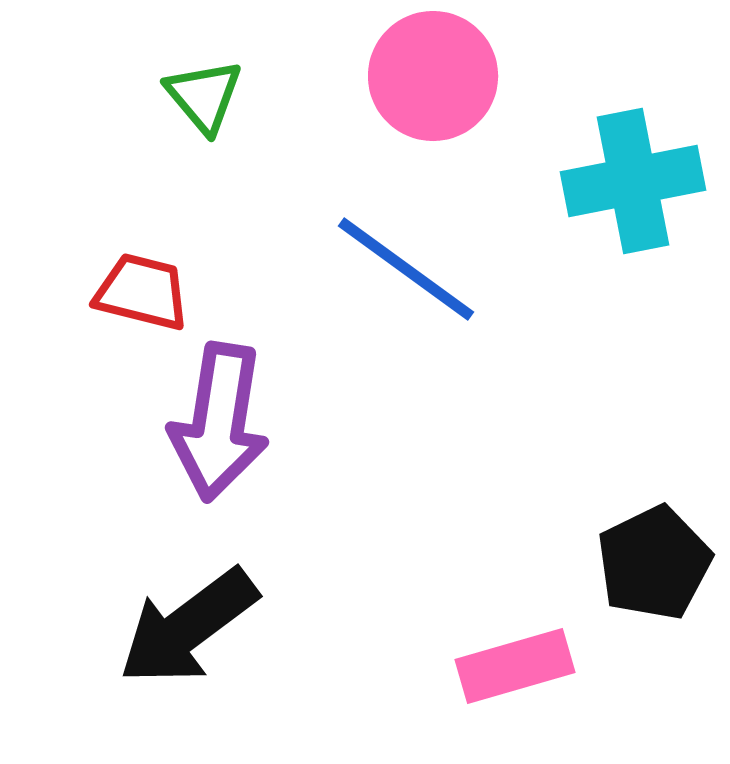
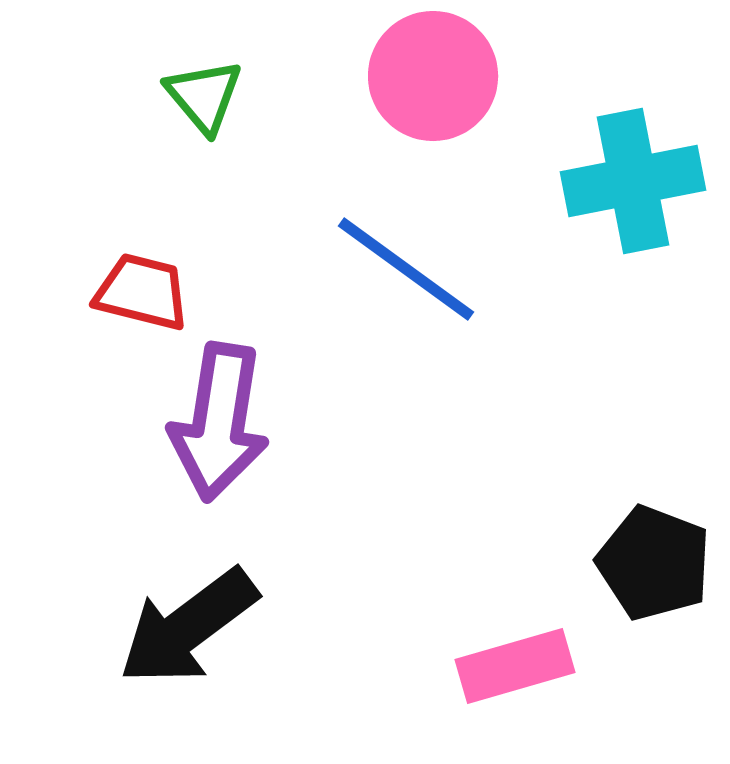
black pentagon: rotated 25 degrees counterclockwise
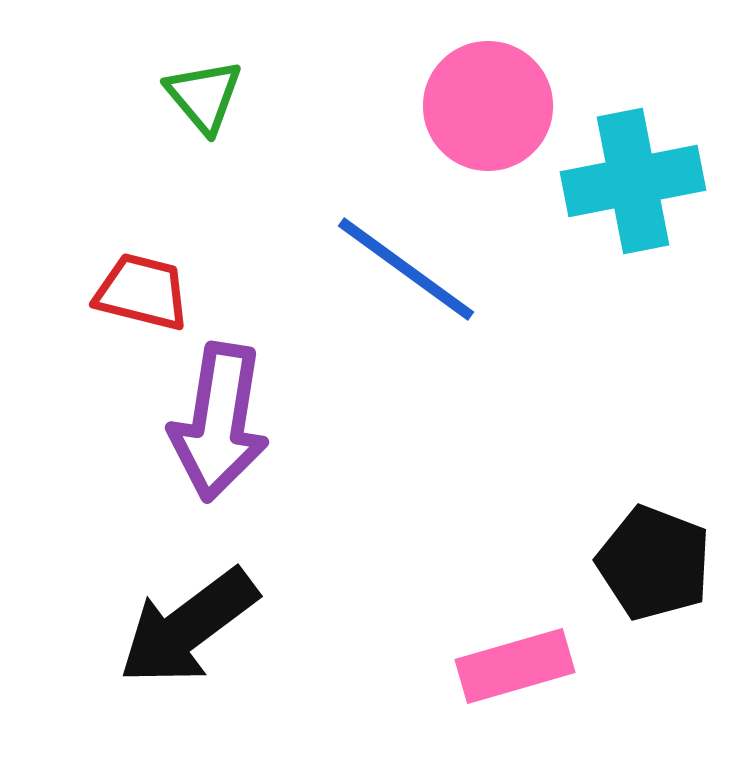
pink circle: moved 55 px right, 30 px down
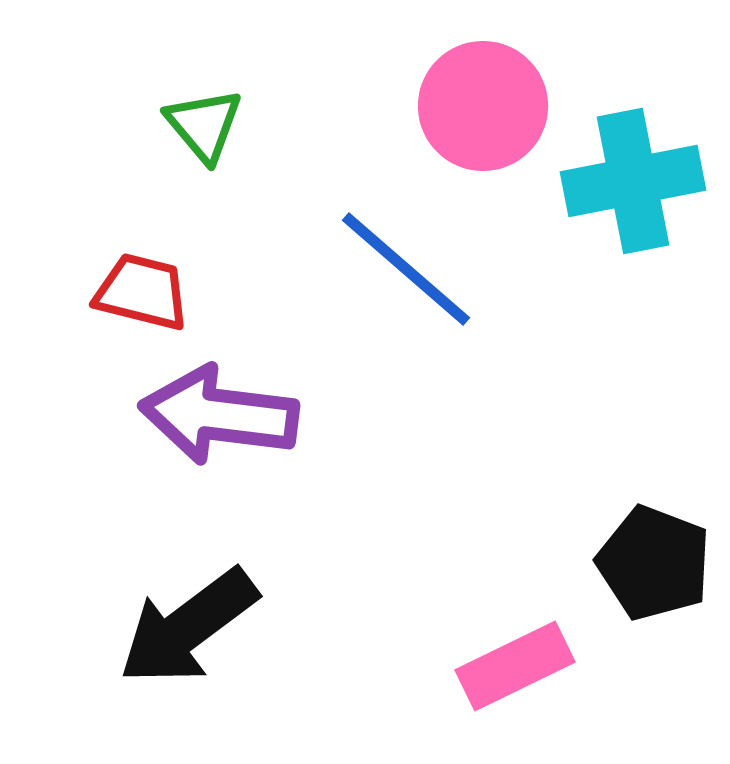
green triangle: moved 29 px down
pink circle: moved 5 px left
blue line: rotated 5 degrees clockwise
purple arrow: moved 7 px up; rotated 88 degrees clockwise
pink rectangle: rotated 10 degrees counterclockwise
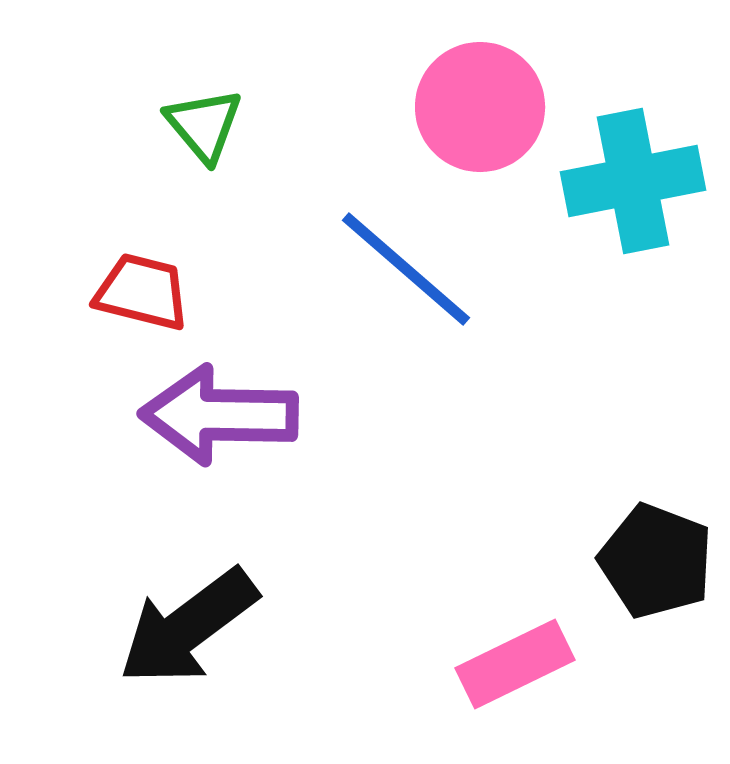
pink circle: moved 3 px left, 1 px down
purple arrow: rotated 6 degrees counterclockwise
black pentagon: moved 2 px right, 2 px up
pink rectangle: moved 2 px up
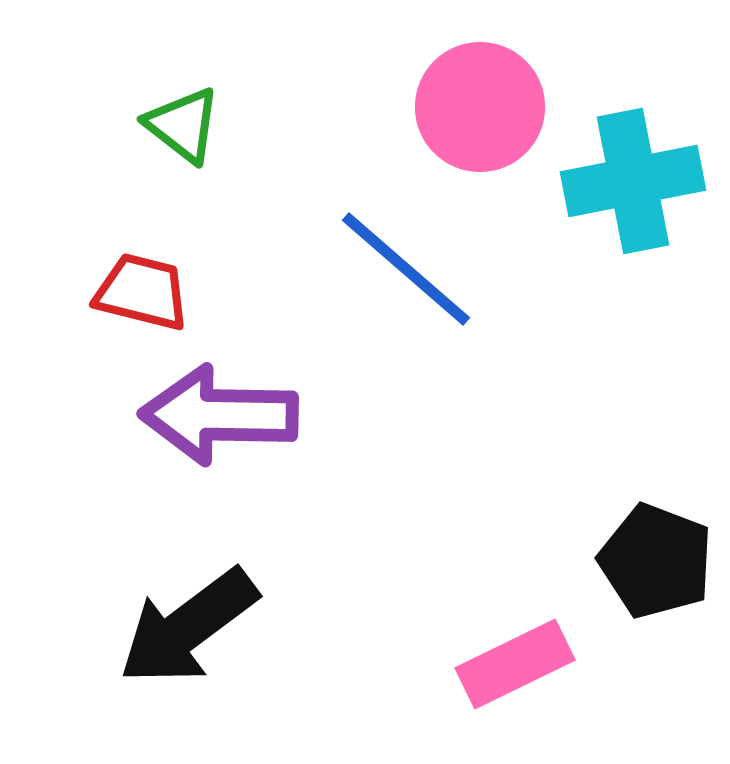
green triangle: moved 21 px left; rotated 12 degrees counterclockwise
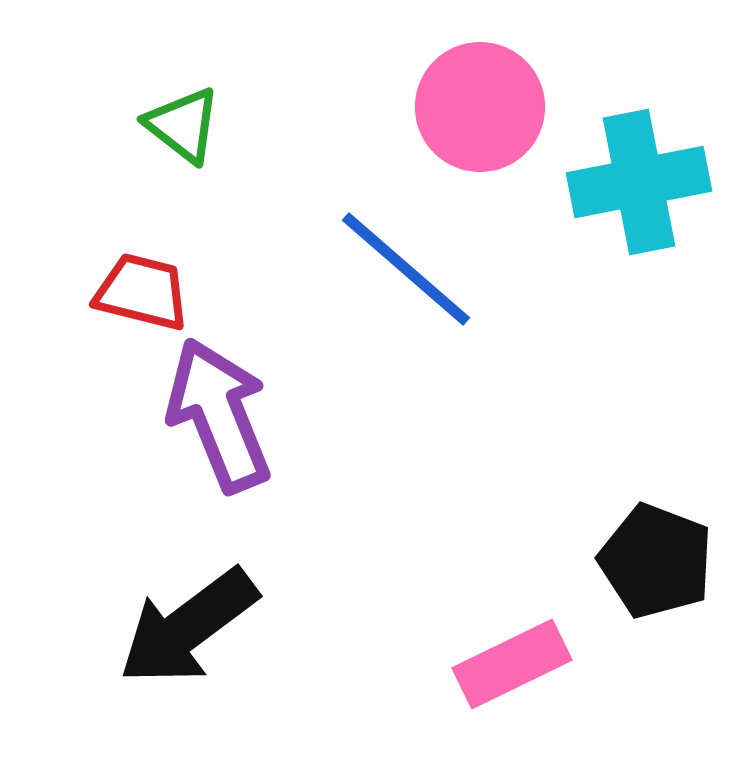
cyan cross: moved 6 px right, 1 px down
purple arrow: rotated 67 degrees clockwise
pink rectangle: moved 3 px left
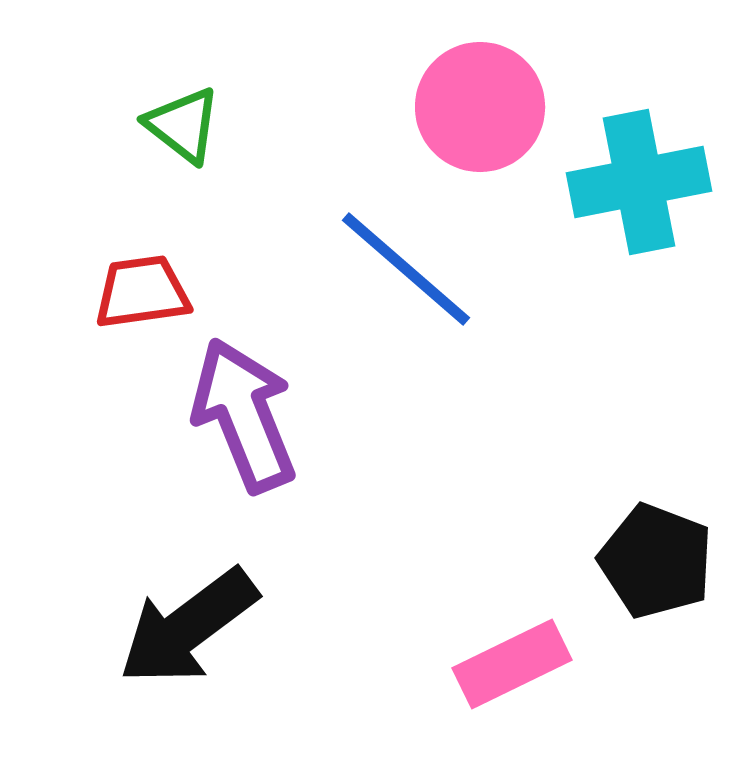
red trapezoid: rotated 22 degrees counterclockwise
purple arrow: moved 25 px right
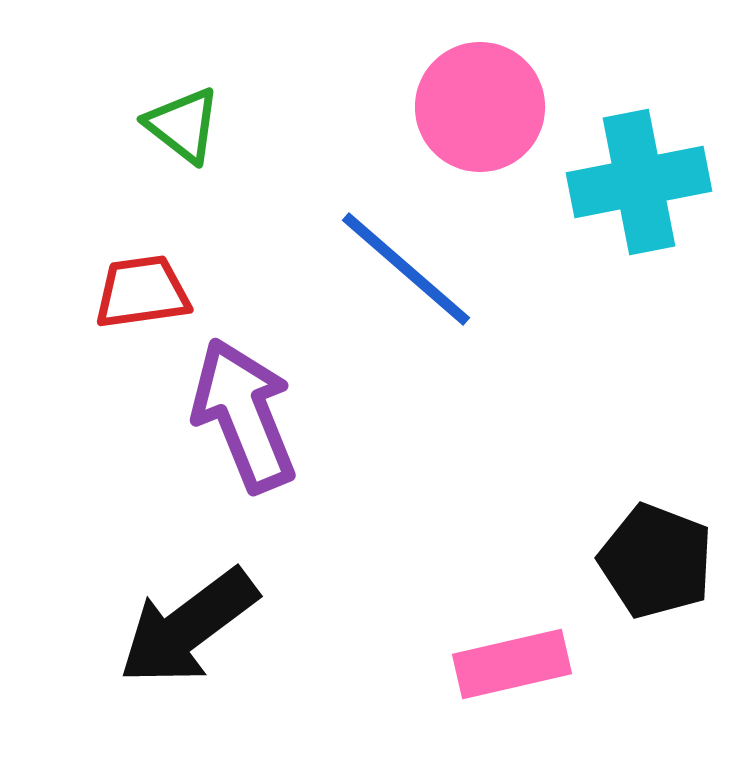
pink rectangle: rotated 13 degrees clockwise
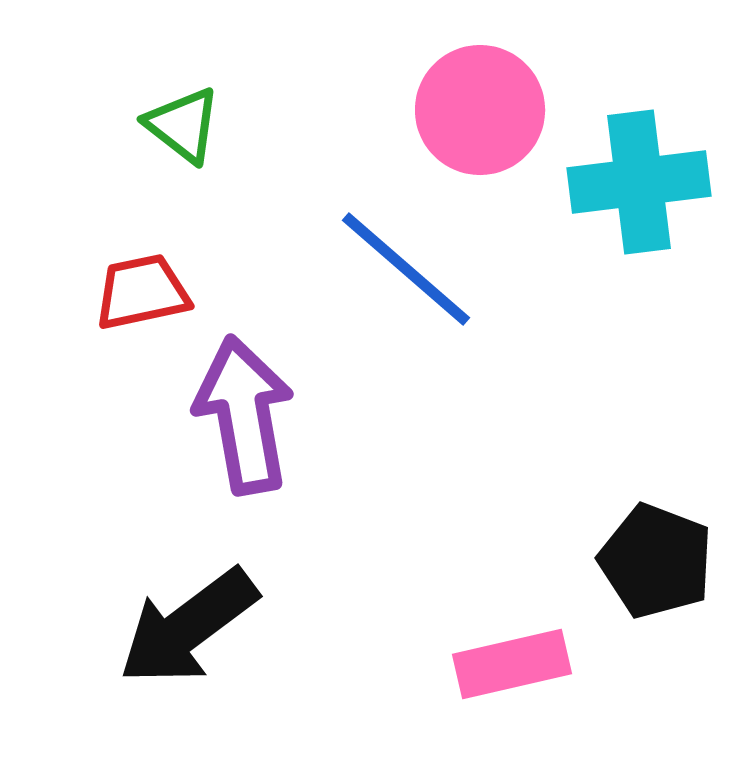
pink circle: moved 3 px down
cyan cross: rotated 4 degrees clockwise
red trapezoid: rotated 4 degrees counterclockwise
purple arrow: rotated 12 degrees clockwise
